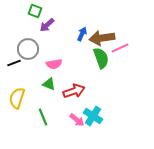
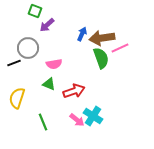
gray circle: moved 1 px up
green line: moved 5 px down
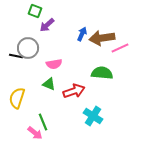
green semicircle: moved 1 px right, 15 px down; rotated 65 degrees counterclockwise
black line: moved 2 px right, 7 px up; rotated 32 degrees clockwise
pink arrow: moved 42 px left, 13 px down
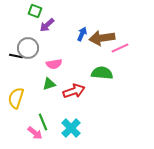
green triangle: rotated 40 degrees counterclockwise
yellow semicircle: moved 1 px left
cyan cross: moved 22 px left, 12 px down; rotated 12 degrees clockwise
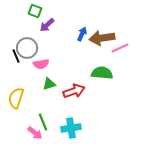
gray circle: moved 1 px left
black line: rotated 56 degrees clockwise
pink semicircle: moved 13 px left
cyan cross: rotated 36 degrees clockwise
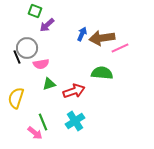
black line: moved 1 px right, 1 px down
cyan cross: moved 4 px right, 7 px up; rotated 24 degrees counterclockwise
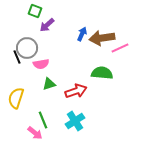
red arrow: moved 2 px right
green line: moved 2 px up
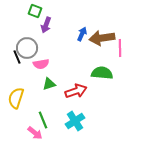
purple arrow: moved 1 px left; rotated 28 degrees counterclockwise
pink line: rotated 66 degrees counterclockwise
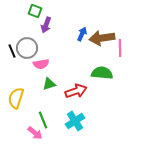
black line: moved 5 px left, 6 px up
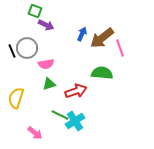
purple arrow: rotated 84 degrees counterclockwise
brown arrow: rotated 30 degrees counterclockwise
pink line: rotated 18 degrees counterclockwise
pink semicircle: moved 5 px right
green line: moved 17 px right, 5 px up; rotated 42 degrees counterclockwise
